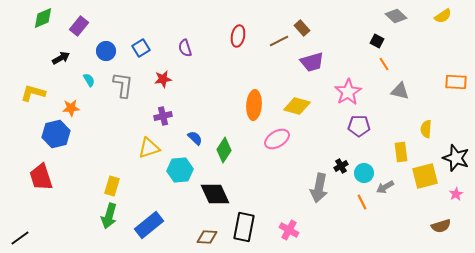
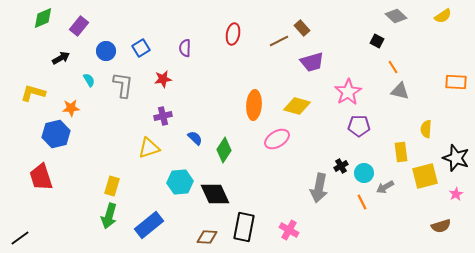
red ellipse at (238, 36): moved 5 px left, 2 px up
purple semicircle at (185, 48): rotated 18 degrees clockwise
orange line at (384, 64): moved 9 px right, 3 px down
cyan hexagon at (180, 170): moved 12 px down
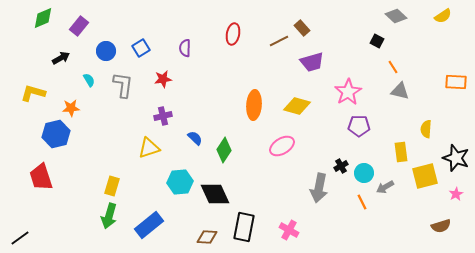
pink ellipse at (277, 139): moved 5 px right, 7 px down
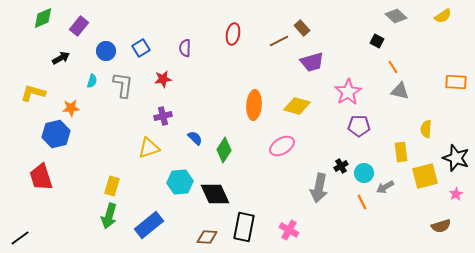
cyan semicircle at (89, 80): moved 3 px right, 1 px down; rotated 48 degrees clockwise
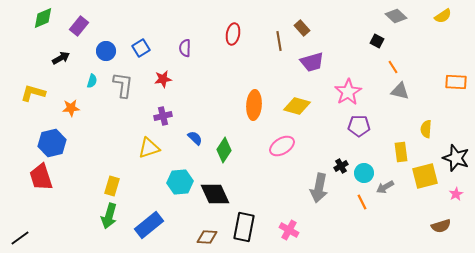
brown line at (279, 41): rotated 72 degrees counterclockwise
blue hexagon at (56, 134): moved 4 px left, 9 px down
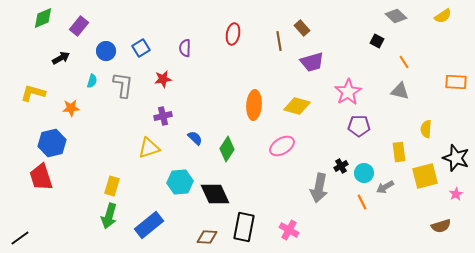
orange line at (393, 67): moved 11 px right, 5 px up
green diamond at (224, 150): moved 3 px right, 1 px up
yellow rectangle at (401, 152): moved 2 px left
